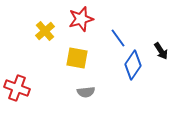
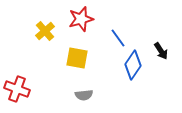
red cross: moved 1 px down
gray semicircle: moved 2 px left, 3 px down
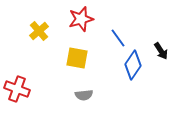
yellow cross: moved 6 px left
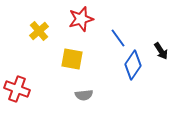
yellow square: moved 5 px left, 1 px down
